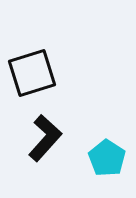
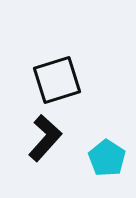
black square: moved 25 px right, 7 px down
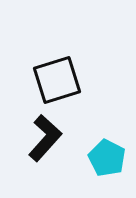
cyan pentagon: rotated 6 degrees counterclockwise
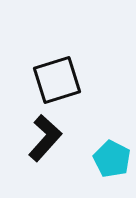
cyan pentagon: moved 5 px right, 1 px down
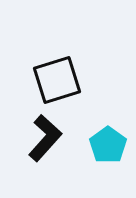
cyan pentagon: moved 4 px left, 14 px up; rotated 9 degrees clockwise
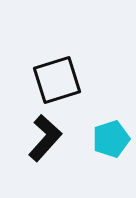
cyan pentagon: moved 3 px right, 6 px up; rotated 18 degrees clockwise
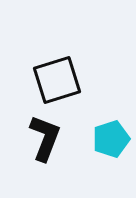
black L-shape: rotated 21 degrees counterclockwise
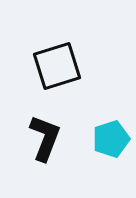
black square: moved 14 px up
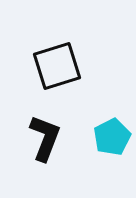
cyan pentagon: moved 1 px right, 2 px up; rotated 9 degrees counterclockwise
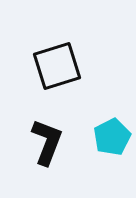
black L-shape: moved 2 px right, 4 px down
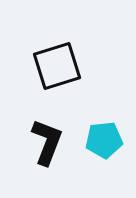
cyan pentagon: moved 8 px left, 3 px down; rotated 21 degrees clockwise
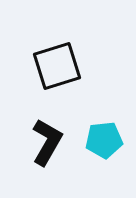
black L-shape: rotated 9 degrees clockwise
